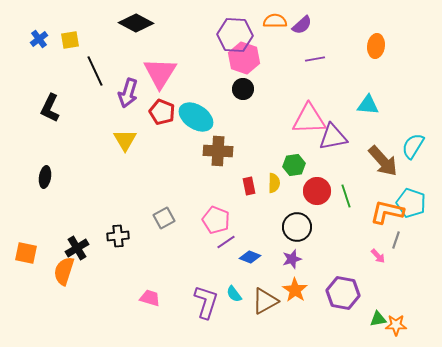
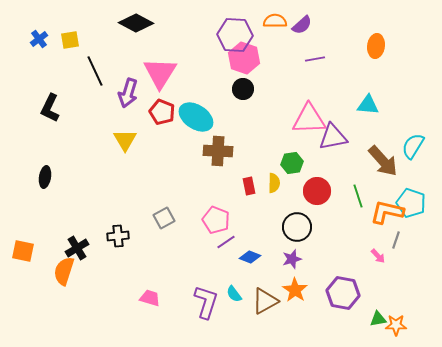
green hexagon at (294, 165): moved 2 px left, 2 px up
green line at (346, 196): moved 12 px right
orange square at (26, 253): moved 3 px left, 2 px up
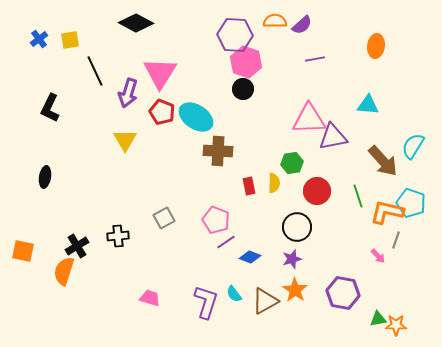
pink hexagon at (244, 58): moved 2 px right, 4 px down
black cross at (77, 248): moved 2 px up
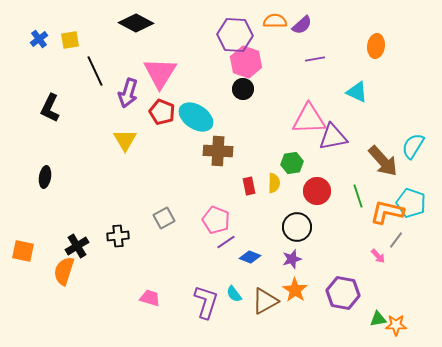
cyan triangle at (368, 105): moved 11 px left, 13 px up; rotated 20 degrees clockwise
gray line at (396, 240): rotated 18 degrees clockwise
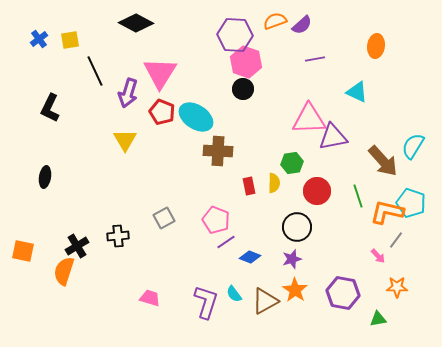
orange semicircle at (275, 21): rotated 20 degrees counterclockwise
orange star at (396, 325): moved 1 px right, 38 px up
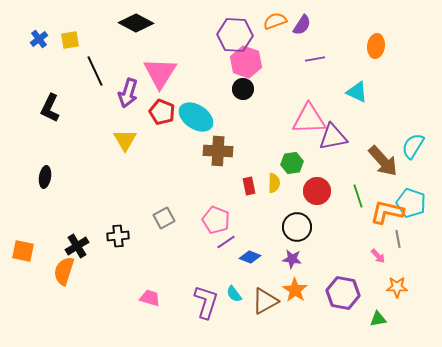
purple semicircle at (302, 25): rotated 15 degrees counterclockwise
gray line at (396, 240): moved 2 px right, 1 px up; rotated 48 degrees counterclockwise
purple star at (292, 259): rotated 24 degrees clockwise
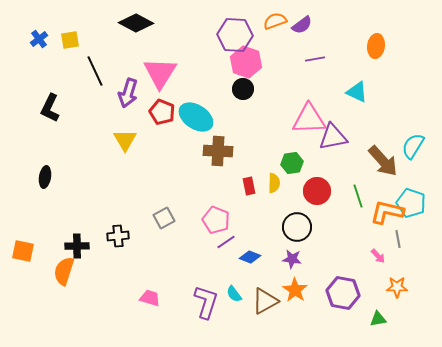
purple semicircle at (302, 25): rotated 20 degrees clockwise
black cross at (77, 246): rotated 30 degrees clockwise
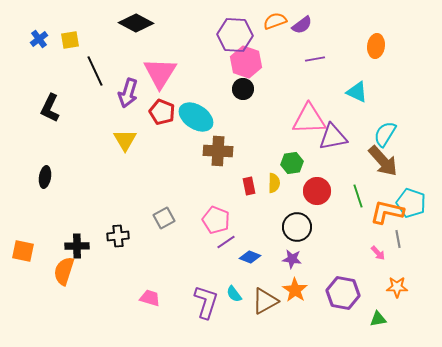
cyan semicircle at (413, 146): moved 28 px left, 12 px up
pink arrow at (378, 256): moved 3 px up
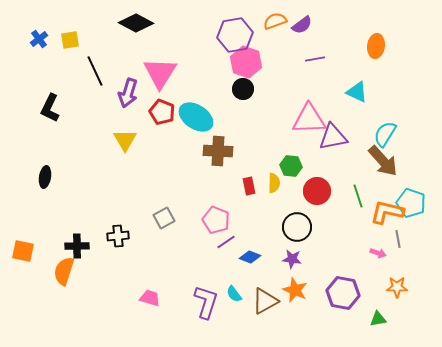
purple hexagon at (235, 35): rotated 12 degrees counterclockwise
green hexagon at (292, 163): moved 1 px left, 3 px down; rotated 15 degrees clockwise
pink arrow at (378, 253): rotated 28 degrees counterclockwise
orange star at (295, 290): rotated 10 degrees counterclockwise
